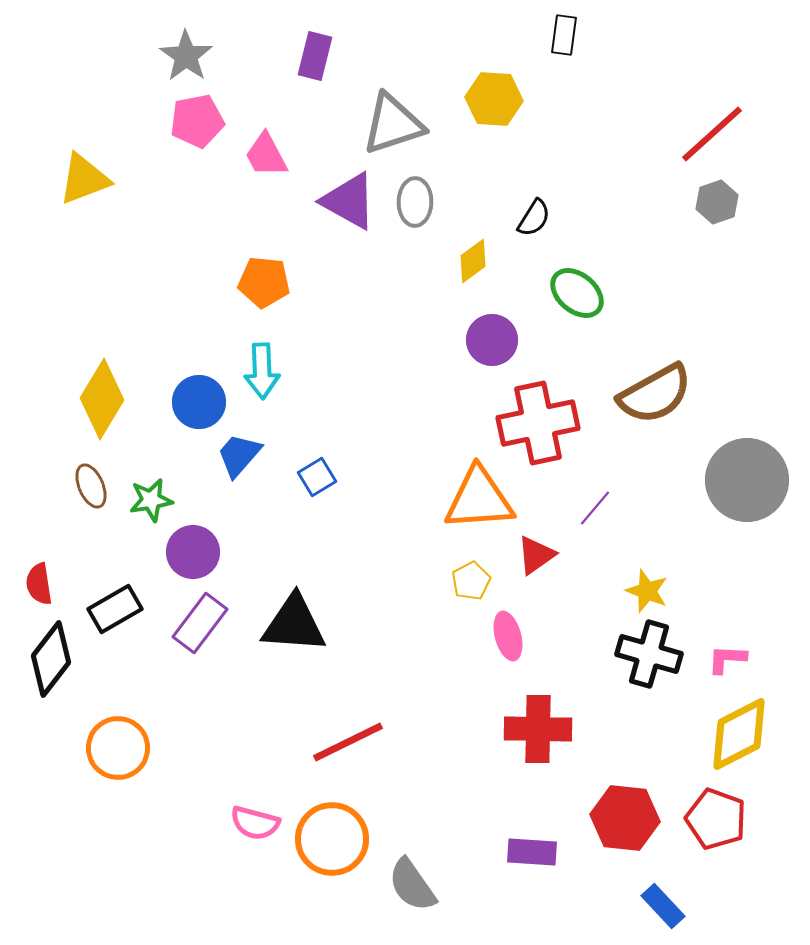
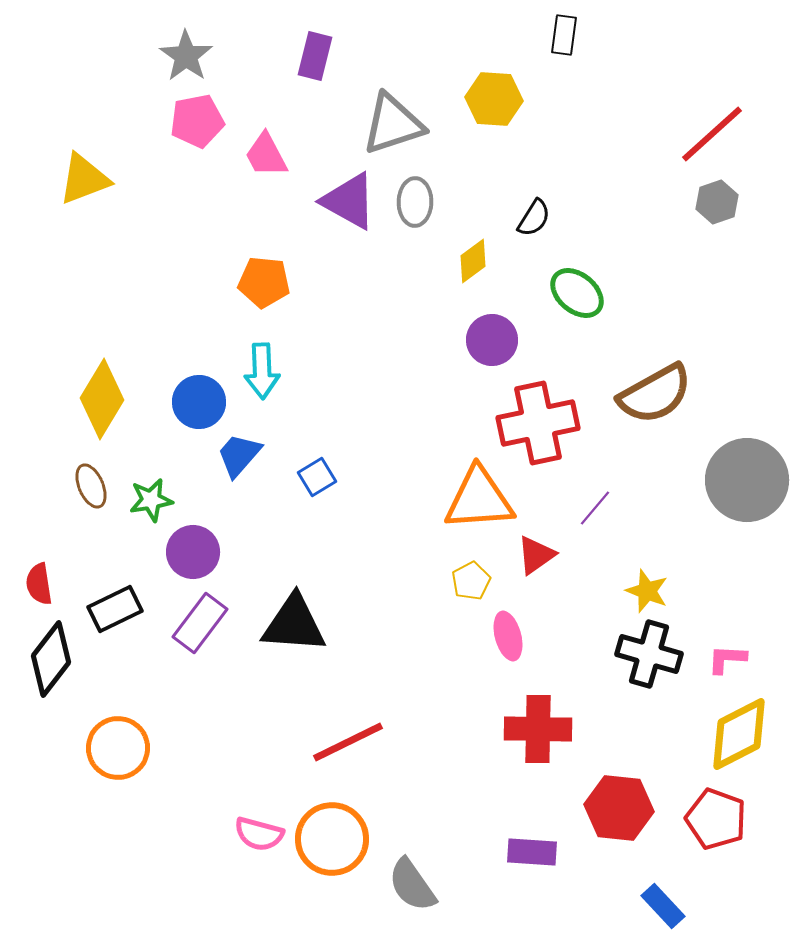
black rectangle at (115, 609): rotated 4 degrees clockwise
red hexagon at (625, 818): moved 6 px left, 10 px up
pink semicircle at (255, 823): moved 4 px right, 11 px down
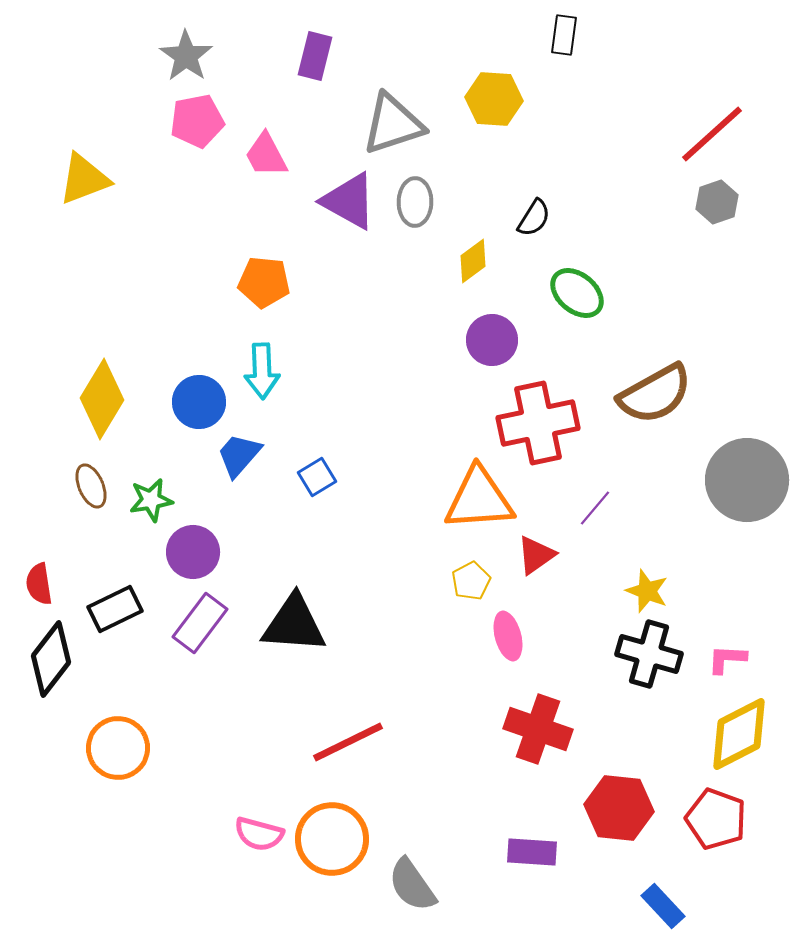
red cross at (538, 729): rotated 18 degrees clockwise
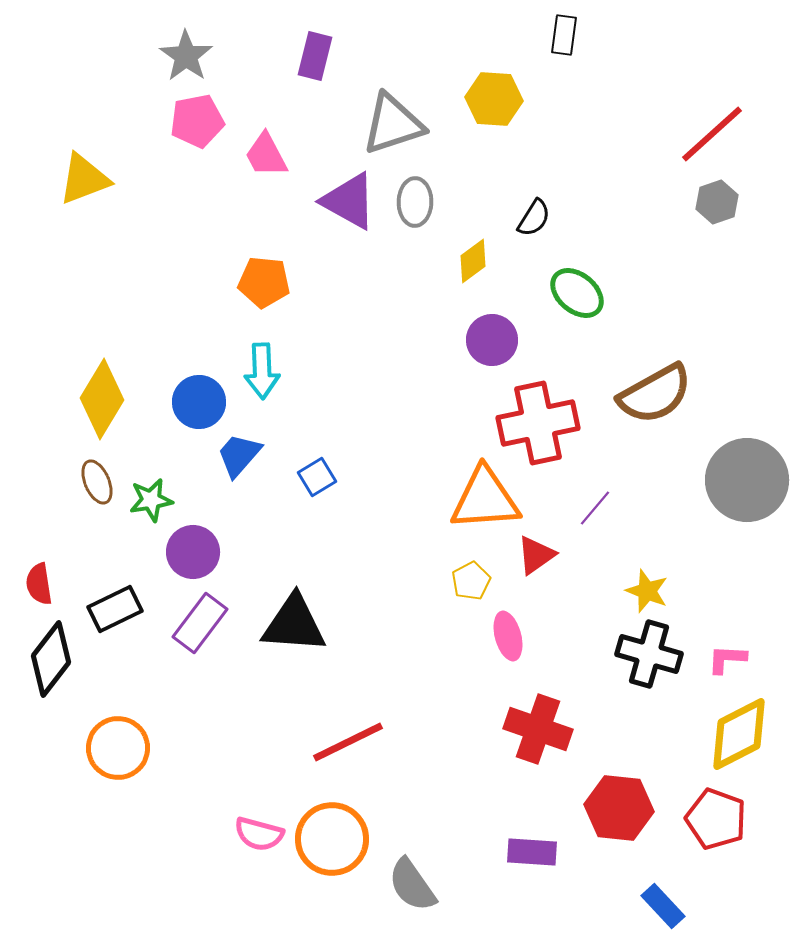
brown ellipse at (91, 486): moved 6 px right, 4 px up
orange triangle at (479, 499): moved 6 px right
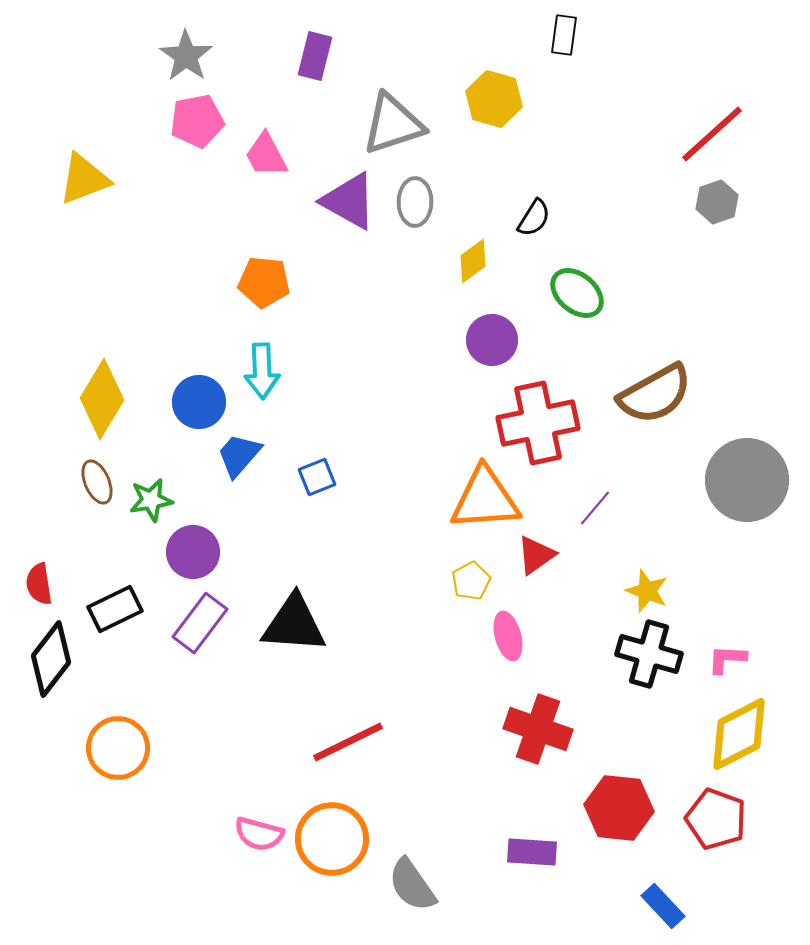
yellow hexagon at (494, 99): rotated 12 degrees clockwise
blue square at (317, 477): rotated 9 degrees clockwise
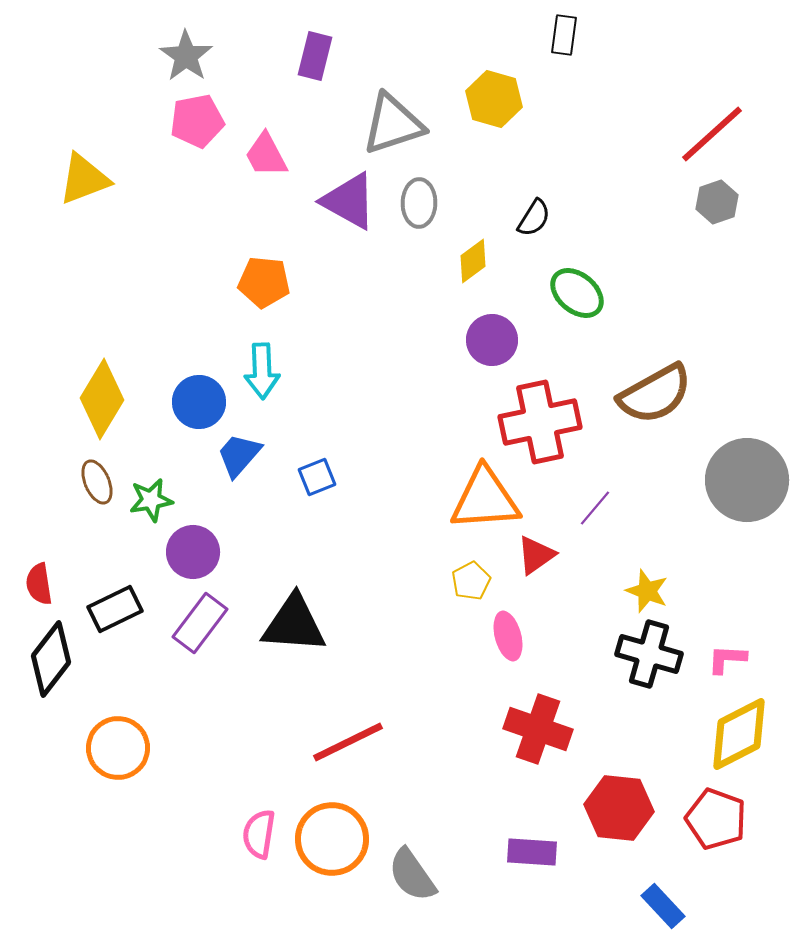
gray ellipse at (415, 202): moved 4 px right, 1 px down
red cross at (538, 423): moved 2 px right, 1 px up
pink semicircle at (259, 834): rotated 84 degrees clockwise
gray semicircle at (412, 885): moved 10 px up
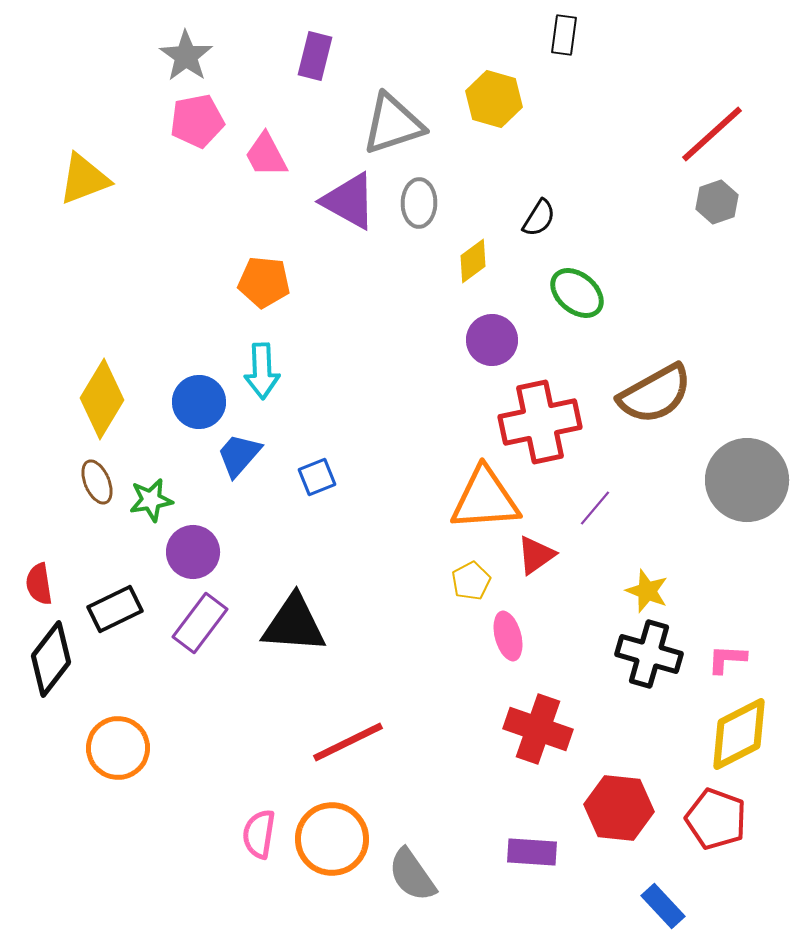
black semicircle at (534, 218): moved 5 px right
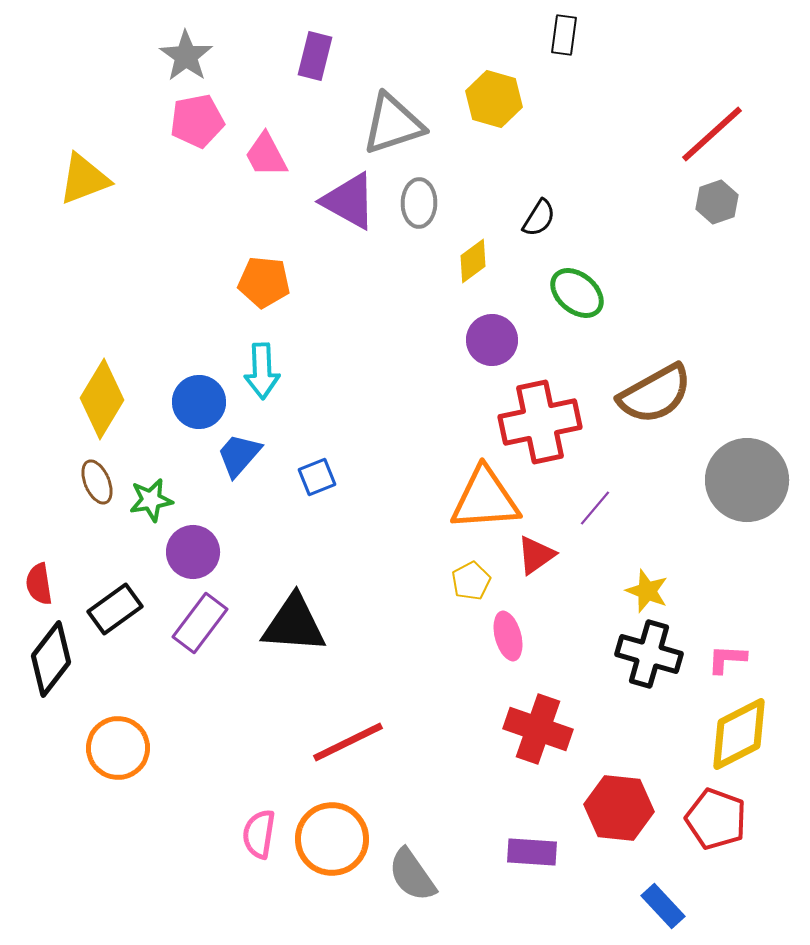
black rectangle at (115, 609): rotated 10 degrees counterclockwise
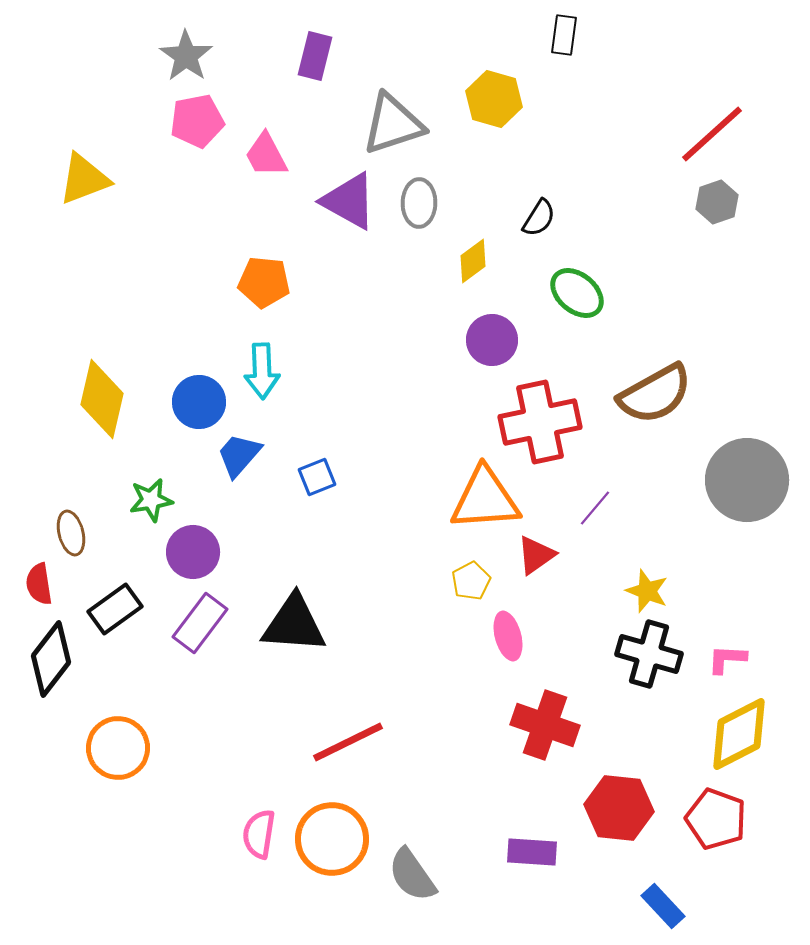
yellow diamond at (102, 399): rotated 18 degrees counterclockwise
brown ellipse at (97, 482): moved 26 px left, 51 px down; rotated 9 degrees clockwise
red cross at (538, 729): moved 7 px right, 4 px up
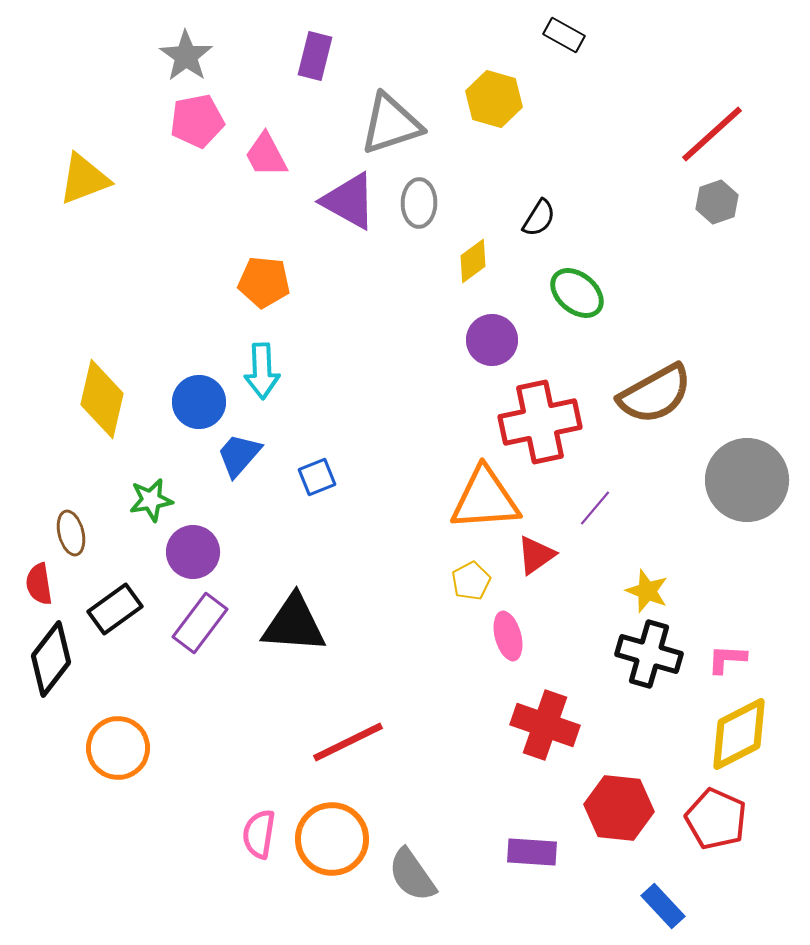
black rectangle at (564, 35): rotated 69 degrees counterclockwise
gray triangle at (393, 124): moved 2 px left
red pentagon at (716, 819): rotated 4 degrees clockwise
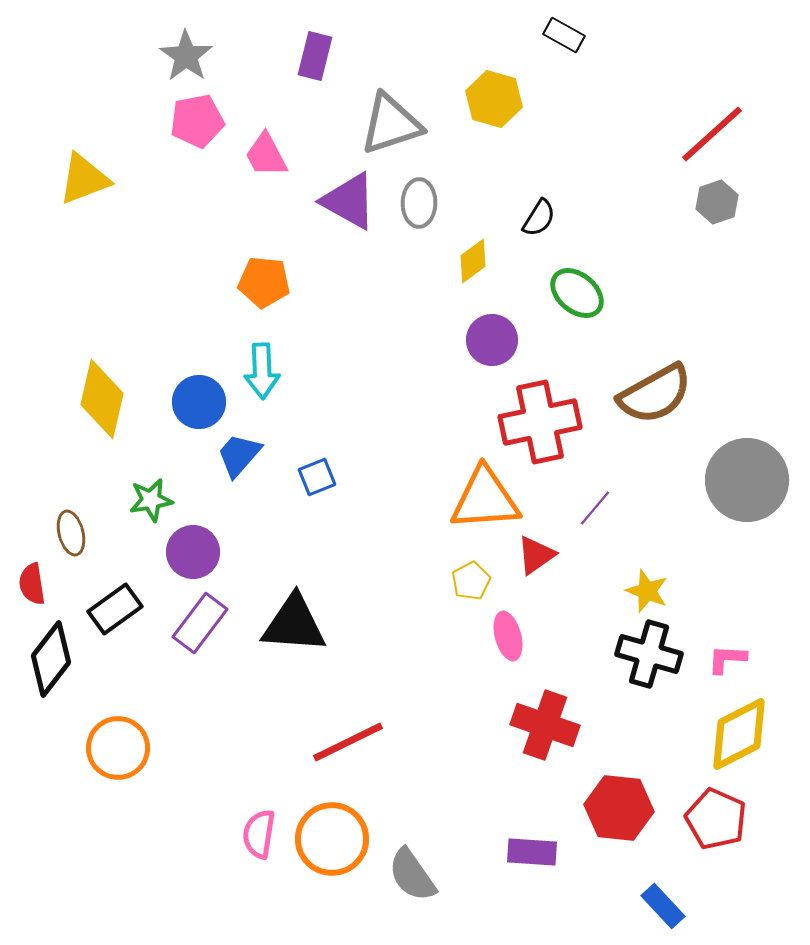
red semicircle at (39, 584): moved 7 px left
